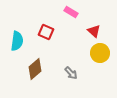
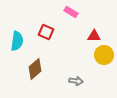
red triangle: moved 5 px down; rotated 40 degrees counterclockwise
yellow circle: moved 4 px right, 2 px down
gray arrow: moved 5 px right, 8 px down; rotated 40 degrees counterclockwise
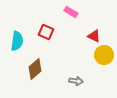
red triangle: rotated 24 degrees clockwise
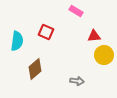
pink rectangle: moved 5 px right, 1 px up
red triangle: rotated 32 degrees counterclockwise
gray arrow: moved 1 px right
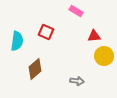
yellow circle: moved 1 px down
